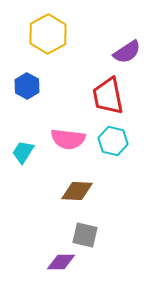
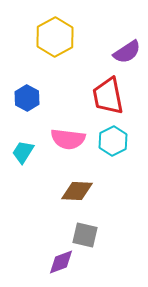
yellow hexagon: moved 7 px right, 3 px down
blue hexagon: moved 12 px down
cyan hexagon: rotated 20 degrees clockwise
purple diamond: rotated 20 degrees counterclockwise
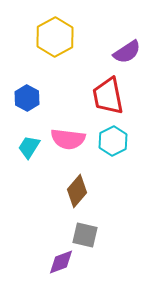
cyan trapezoid: moved 6 px right, 5 px up
brown diamond: rotated 52 degrees counterclockwise
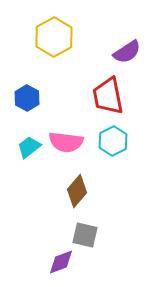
yellow hexagon: moved 1 px left
pink semicircle: moved 2 px left, 3 px down
cyan trapezoid: rotated 20 degrees clockwise
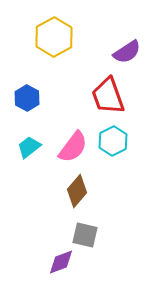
red trapezoid: rotated 9 degrees counterclockwise
pink semicircle: moved 7 px right, 5 px down; rotated 60 degrees counterclockwise
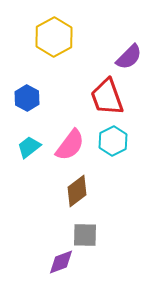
purple semicircle: moved 2 px right, 5 px down; rotated 12 degrees counterclockwise
red trapezoid: moved 1 px left, 1 px down
pink semicircle: moved 3 px left, 2 px up
brown diamond: rotated 12 degrees clockwise
gray square: rotated 12 degrees counterclockwise
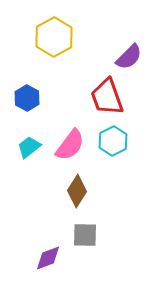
brown diamond: rotated 20 degrees counterclockwise
purple diamond: moved 13 px left, 4 px up
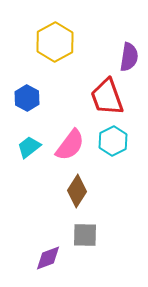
yellow hexagon: moved 1 px right, 5 px down
purple semicircle: rotated 36 degrees counterclockwise
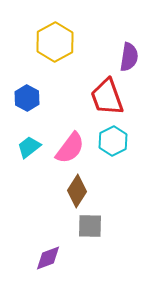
pink semicircle: moved 3 px down
gray square: moved 5 px right, 9 px up
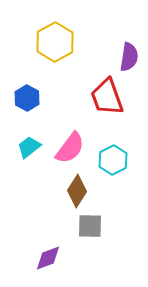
cyan hexagon: moved 19 px down
